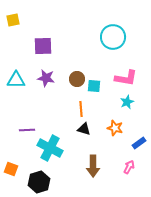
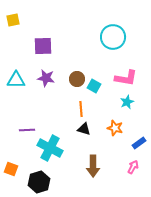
cyan square: rotated 24 degrees clockwise
pink arrow: moved 4 px right
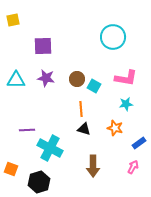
cyan star: moved 1 px left, 2 px down; rotated 16 degrees clockwise
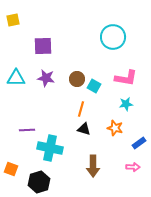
cyan triangle: moved 2 px up
orange line: rotated 21 degrees clockwise
cyan cross: rotated 15 degrees counterclockwise
pink arrow: rotated 64 degrees clockwise
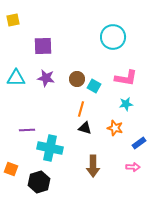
black triangle: moved 1 px right, 1 px up
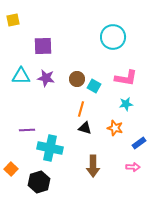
cyan triangle: moved 5 px right, 2 px up
orange square: rotated 24 degrees clockwise
